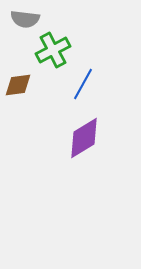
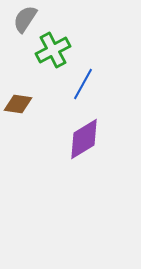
gray semicircle: rotated 116 degrees clockwise
brown diamond: moved 19 px down; rotated 16 degrees clockwise
purple diamond: moved 1 px down
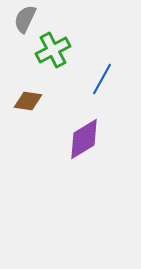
gray semicircle: rotated 8 degrees counterclockwise
blue line: moved 19 px right, 5 px up
brown diamond: moved 10 px right, 3 px up
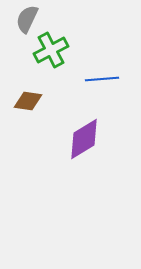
gray semicircle: moved 2 px right
green cross: moved 2 px left
blue line: rotated 56 degrees clockwise
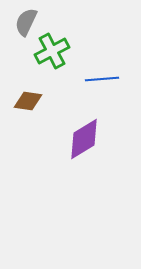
gray semicircle: moved 1 px left, 3 px down
green cross: moved 1 px right, 1 px down
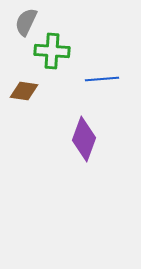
green cross: rotated 32 degrees clockwise
brown diamond: moved 4 px left, 10 px up
purple diamond: rotated 39 degrees counterclockwise
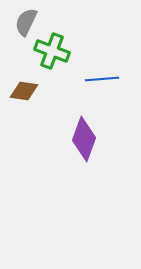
green cross: rotated 16 degrees clockwise
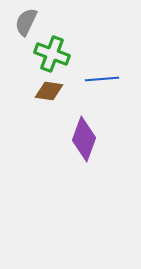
green cross: moved 3 px down
brown diamond: moved 25 px right
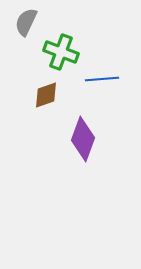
green cross: moved 9 px right, 2 px up
brown diamond: moved 3 px left, 4 px down; rotated 28 degrees counterclockwise
purple diamond: moved 1 px left
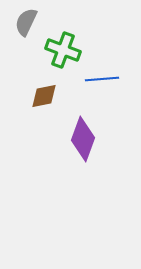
green cross: moved 2 px right, 2 px up
brown diamond: moved 2 px left, 1 px down; rotated 8 degrees clockwise
